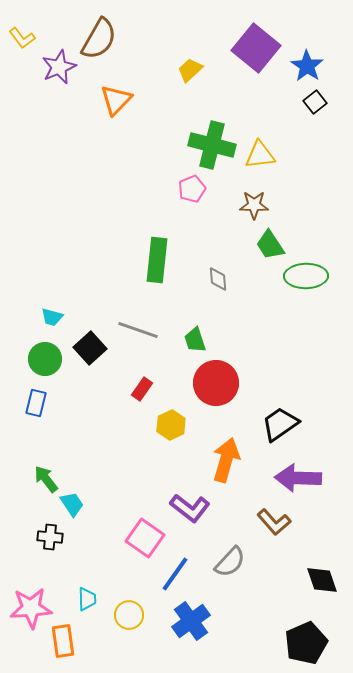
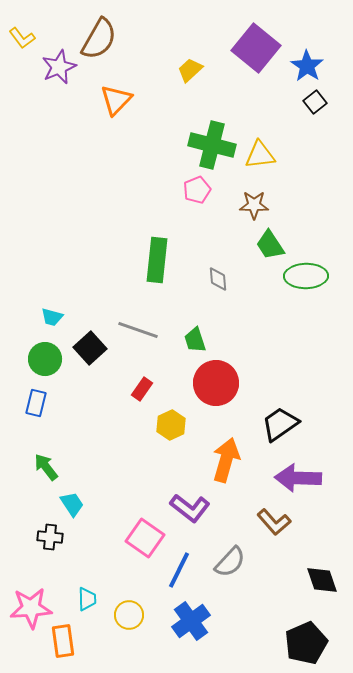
pink pentagon at (192, 189): moved 5 px right, 1 px down
green arrow at (46, 479): moved 12 px up
blue line at (175, 574): moved 4 px right, 4 px up; rotated 9 degrees counterclockwise
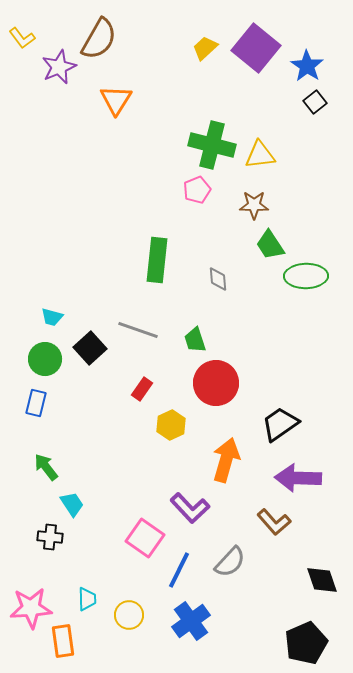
yellow trapezoid at (190, 70): moved 15 px right, 22 px up
orange triangle at (116, 100): rotated 12 degrees counterclockwise
purple L-shape at (190, 508): rotated 9 degrees clockwise
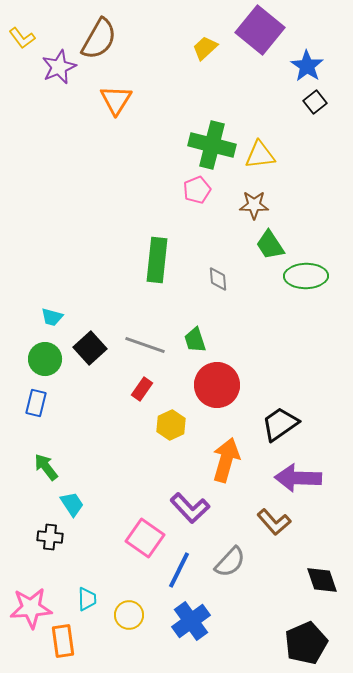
purple square at (256, 48): moved 4 px right, 18 px up
gray line at (138, 330): moved 7 px right, 15 px down
red circle at (216, 383): moved 1 px right, 2 px down
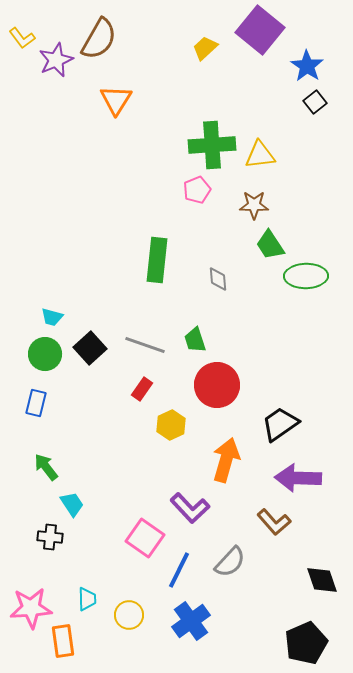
purple star at (59, 67): moved 3 px left, 7 px up
green cross at (212, 145): rotated 18 degrees counterclockwise
green circle at (45, 359): moved 5 px up
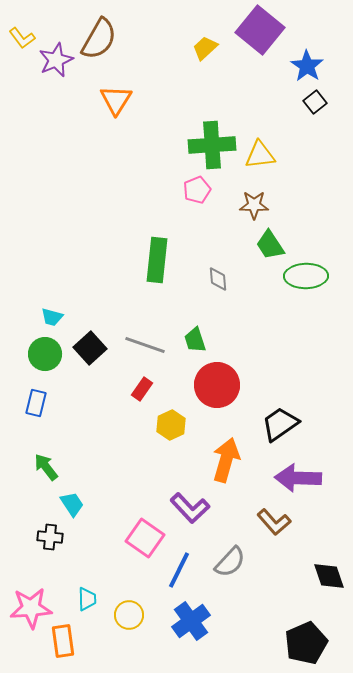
black diamond at (322, 580): moved 7 px right, 4 px up
